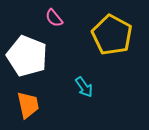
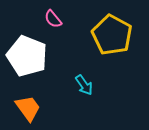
pink semicircle: moved 1 px left, 1 px down
cyan arrow: moved 2 px up
orange trapezoid: moved 3 px down; rotated 24 degrees counterclockwise
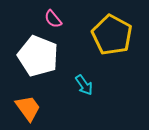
white pentagon: moved 11 px right
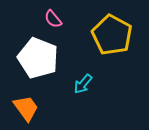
white pentagon: moved 2 px down
cyan arrow: moved 1 px left, 1 px up; rotated 75 degrees clockwise
orange trapezoid: moved 2 px left
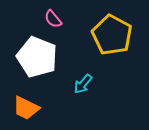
white pentagon: moved 1 px left, 1 px up
orange trapezoid: rotated 152 degrees clockwise
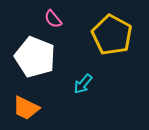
white pentagon: moved 2 px left
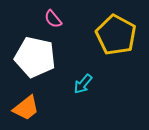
yellow pentagon: moved 4 px right
white pentagon: rotated 9 degrees counterclockwise
orange trapezoid: rotated 64 degrees counterclockwise
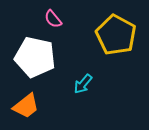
orange trapezoid: moved 2 px up
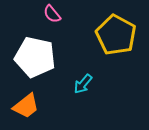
pink semicircle: moved 1 px left, 5 px up
